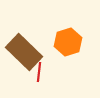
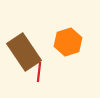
brown rectangle: rotated 12 degrees clockwise
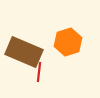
brown rectangle: rotated 33 degrees counterclockwise
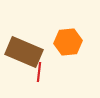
orange hexagon: rotated 12 degrees clockwise
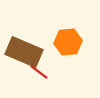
red line: rotated 60 degrees counterclockwise
